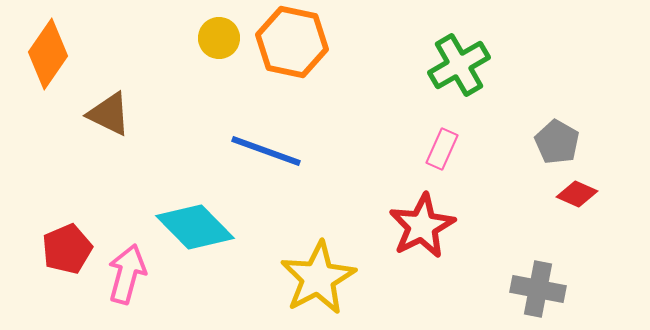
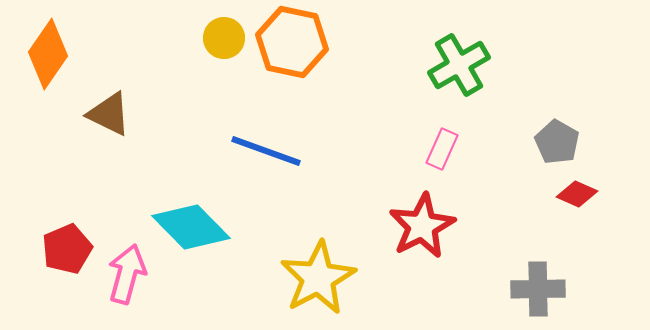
yellow circle: moved 5 px right
cyan diamond: moved 4 px left
gray cross: rotated 12 degrees counterclockwise
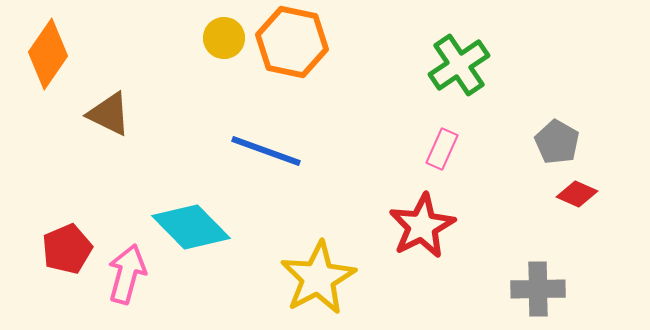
green cross: rotated 4 degrees counterclockwise
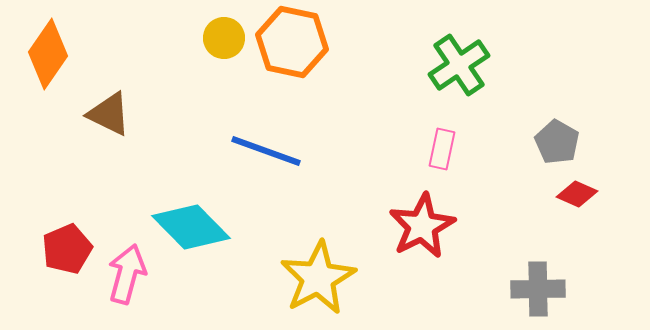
pink rectangle: rotated 12 degrees counterclockwise
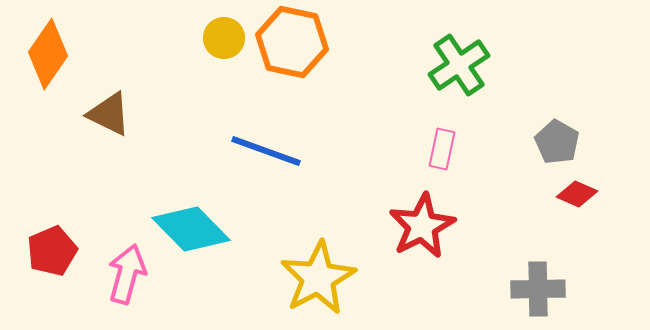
cyan diamond: moved 2 px down
red pentagon: moved 15 px left, 2 px down
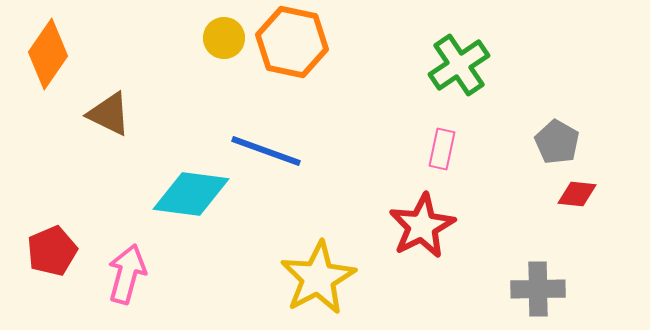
red diamond: rotated 18 degrees counterclockwise
cyan diamond: moved 35 px up; rotated 38 degrees counterclockwise
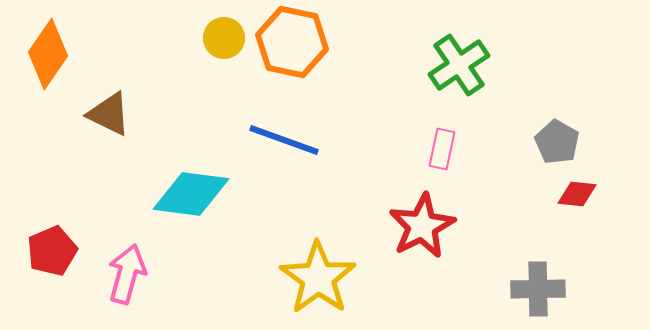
blue line: moved 18 px right, 11 px up
yellow star: rotated 8 degrees counterclockwise
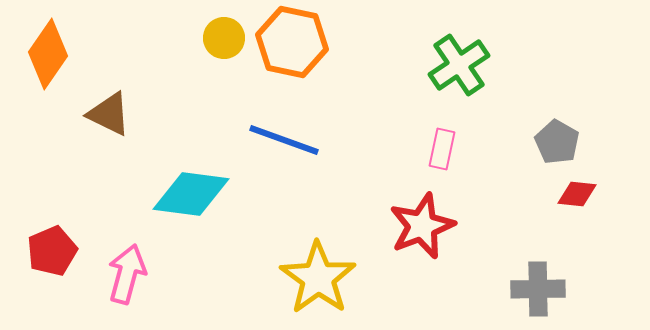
red star: rotated 6 degrees clockwise
